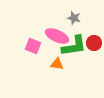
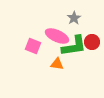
gray star: rotated 24 degrees clockwise
red circle: moved 2 px left, 1 px up
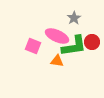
orange triangle: moved 3 px up
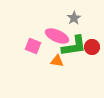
red circle: moved 5 px down
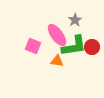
gray star: moved 1 px right, 2 px down
pink ellipse: moved 1 px up; rotated 30 degrees clockwise
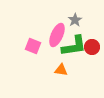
pink ellipse: rotated 60 degrees clockwise
orange triangle: moved 4 px right, 9 px down
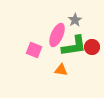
pink square: moved 1 px right, 4 px down
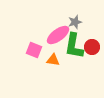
gray star: moved 2 px down; rotated 16 degrees clockwise
pink ellipse: moved 1 px right; rotated 30 degrees clockwise
green L-shape: rotated 108 degrees clockwise
orange triangle: moved 8 px left, 10 px up
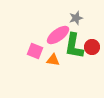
gray star: moved 1 px right, 4 px up
pink square: moved 1 px right, 1 px down
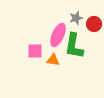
pink ellipse: rotated 30 degrees counterclockwise
red circle: moved 2 px right, 23 px up
pink square: rotated 21 degrees counterclockwise
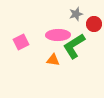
gray star: moved 4 px up
pink ellipse: rotated 65 degrees clockwise
green L-shape: rotated 48 degrees clockwise
pink square: moved 14 px left, 9 px up; rotated 28 degrees counterclockwise
